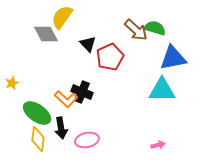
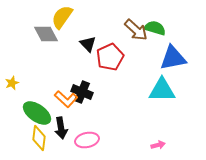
yellow diamond: moved 1 px right, 1 px up
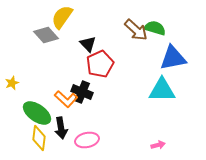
gray diamond: moved 1 px down; rotated 15 degrees counterclockwise
red pentagon: moved 10 px left, 7 px down
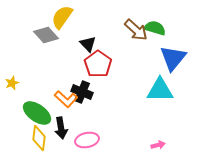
blue triangle: rotated 40 degrees counterclockwise
red pentagon: moved 2 px left; rotated 12 degrees counterclockwise
cyan triangle: moved 2 px left
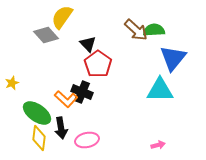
green semicircle: moved 1 px left, 2 px down; rotated 20 degrees counterclockwise
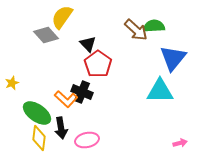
green semicircle: moved 4 px up
cyan triangle: moved 1 px down
pink arrow: moved 22 px right, 2 px up
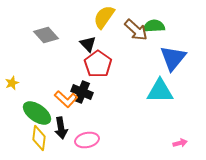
yellow semicircle: moved 42 px right
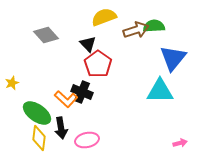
yellow semicircle: rotated 35 degrees clockwise
brown arrow: rotated 60 degrees counterclockwise
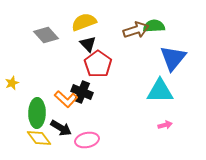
yellow semicircle: moved 20 px left, 5 px down
green ellipse: rotated 56 degrees clockwise
black arrow: rotated 50 degrees counterclockwise
yellow diamond: rotated 45 degrees counterclockwise
pink arrow: moved 15 px left, 18 px up
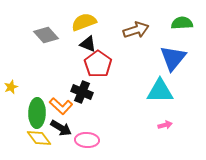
green semicircle: moved 28 px right, 3 px up
black triangle: rotated 24 degrees counterclockwise
yellow star: moved 1 px left, 4 px down
orange L-shape: moved 5 px left, 7 px down
pink ellipse: rotated 15 degrees clockwise
